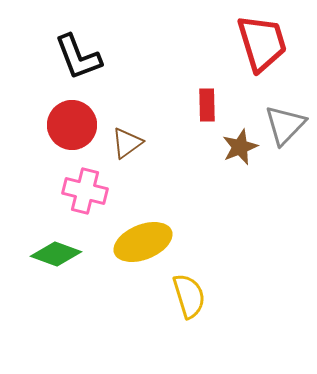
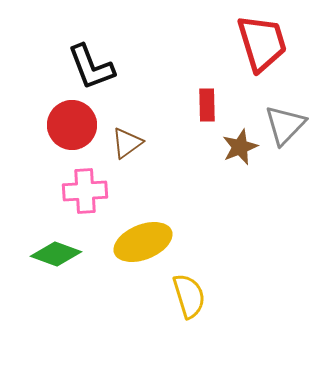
black L-shape: moved 13 px right, 10 px down
pink cross: rotated 18 degrees counterclockwise
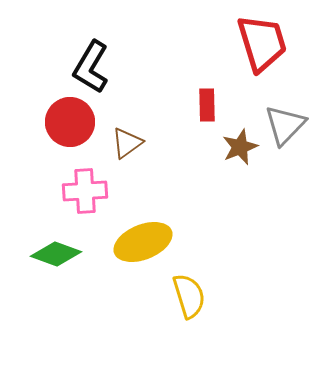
black L-shape: rotated 52 degrees clockwise
red circle: moved 2 px left, 3 px up
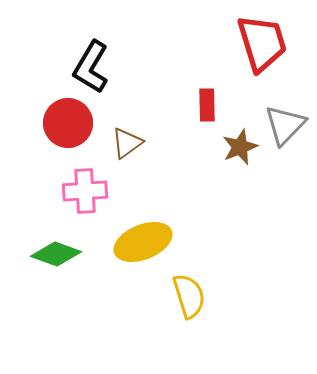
red circle: moved 2 px left, 1 px down
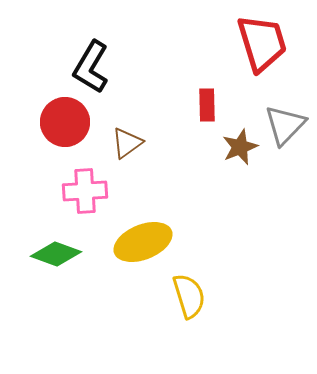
red circle: moved 3 px left, 1 px up
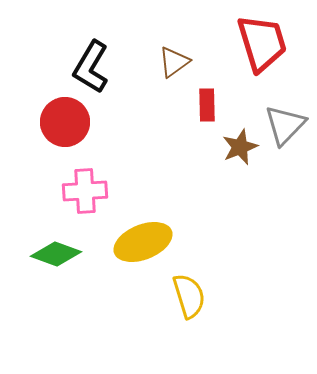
brown triangle: moved 47 px right, 81 px up
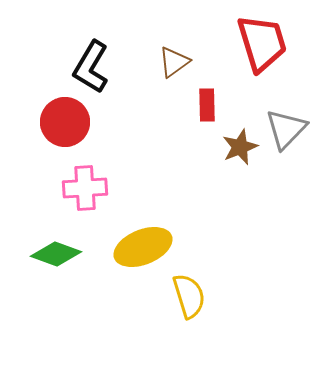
gray triangle: moved 1 px right, 4 px down
pink cross: moved 3 px up
yellow ellipse: moved 5 px down
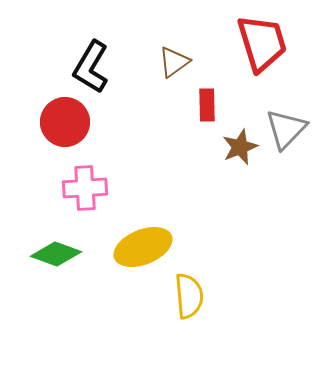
yellow semicircle: rotated 12 degrees clockwise
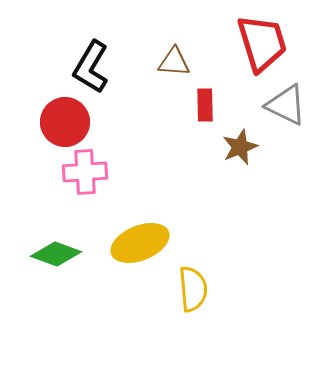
brown triangle: rotated 40 degrees clockwise
red rectangle: moved 2 px left
gray triangle: moved 24 px up; rotated 48 degrees counterclockwise
pink cross: moved 16 px up
yellow ellipse: moved 3 px left, 4 px up
yellow semicircle: moved 4 px right, 7 px up
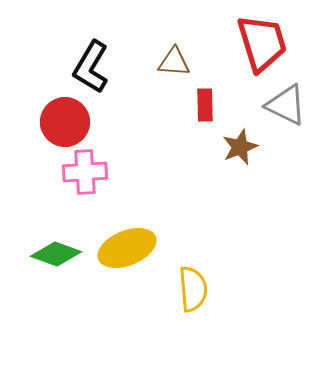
yellow ellipse: moved 13 px left, 5 px down
